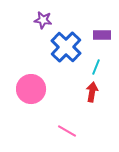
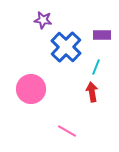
red arrow: rotated 18 degrees counterclockwise
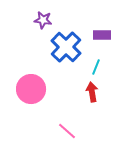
pink line: rotated 12 degrees clockwise
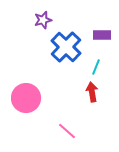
purple star: rotated 24 degrees counterclockwise
pink circle: moved 5 px left, 9 px down
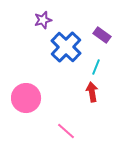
purple rectangle: rotated 36 degrees clockwise
pink line: moved 1 px left
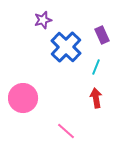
purple rectangle: rotated 30 degrees clockwise
red arrow: moved 4 px right, 6 px down
pink circle: moved 3 px left
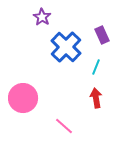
purple star: moved 1 px left, 3 px up; rotated 24 degrees counterclockwise
pink line: moved 2 px left, 5 px up
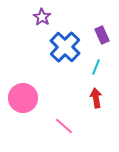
blue cross: moved 1 px left
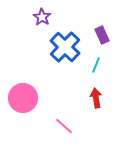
cyan line: moved 2 px up
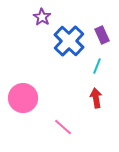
blue cross: moved 4 px right, 6 px up
cyan line: moved 1 px right, 1 px down
pink line: moved 1 px left, 1 px down
